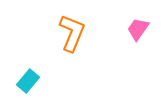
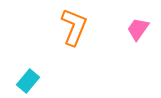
orange L-shape: moved 2 px right, 6 px up
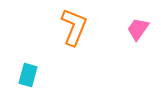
cyan rectangle: moved 6 px up; rotated 25 degrees counterclockwise
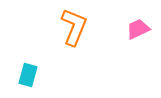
pink trapezoid: rotated 30 degrees clockwise
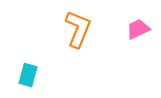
orange L-shape: moved 4 px right, 2 px down
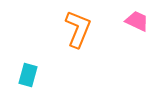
pink trapezoid: moved 1 px left, 8 px up; rotated 50 degrees clockwise
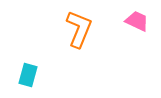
orange L-shape: moved 1 px right
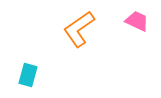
orange L-shape: rotated 147 degrees counterclockwise
